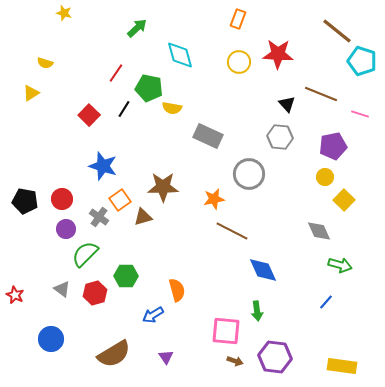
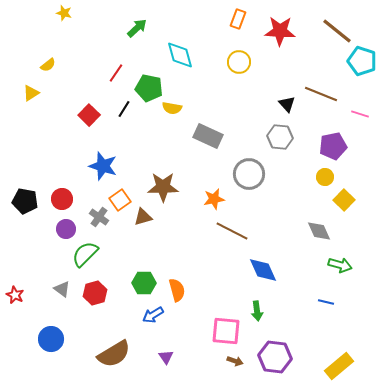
red star at (278, 54): moved 2 px right, 23 px up
yellow semicircle at (45, 63): moved 3 px right, 2 px down; rotated 56 degrees counterclockwise
green hexagon at (126, 276): moved 18 px right, 7 px down
blue line at (326, 302): rotated 63 degrees clockwise
yellow rectangle at (342, 366): moved 3 px left; rotated 48 degrees counterclockwise
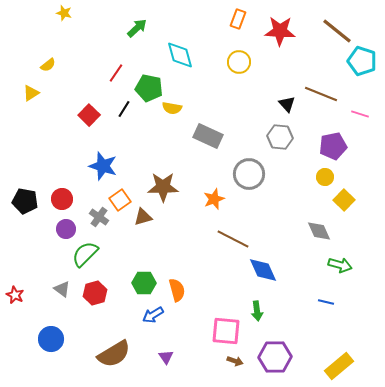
orange star at (214, 199): rotated 10 degrees counterclockwise
brown line at (232, 231): moved 1 px right, 8 px down
purple hexagon at (275, 357): rotated 8 degrees counterclockwise
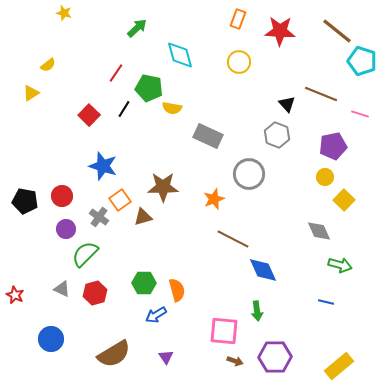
gray hexagon at (280, 137): moved 3 px left, 2 px up; rotated 15 degrees clockwise
red circle at (62, 199): moved 3 px up
gray triangle at (62, 289): rotated 12 degrees counterclockwise
blue arrow at (153, 315): moved 3 px right
pink square at (226, 331): moved 2 px left
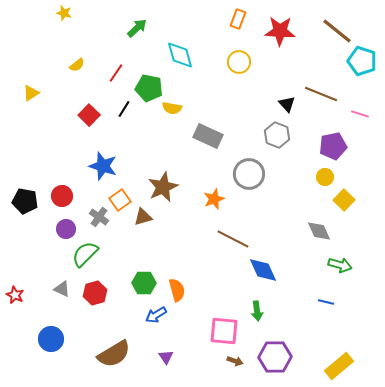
yellow semicircle at (48, 65): moved 29 px right
brown star at (163, 187): rotated 24 degrees counterclockwise
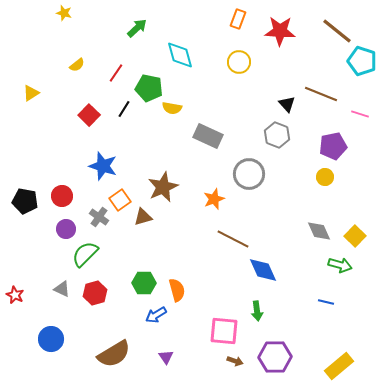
yellow square at (344, 200): moved 11 px right, 36 px down
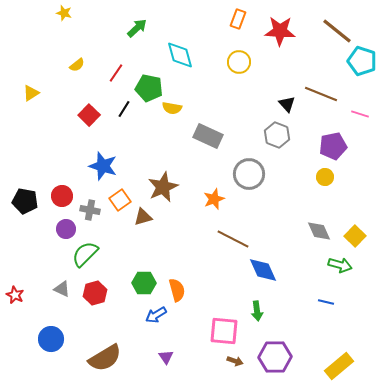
gray cross at (99, 217): moved 9 px left, 7 px up; rotated 24 degrees counterclockwise
brown semicircle at (114, 354): moved 9 px left, 4 px down
